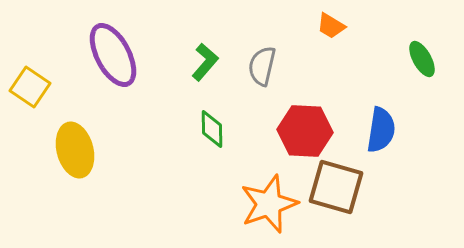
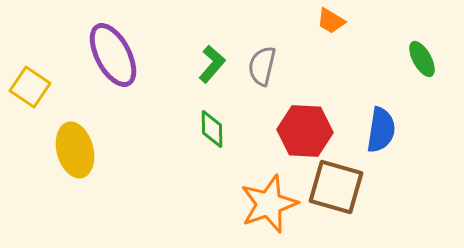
orange trapezoid: moved 5 px up
green L-shape: moved 7 px right, 2 px down
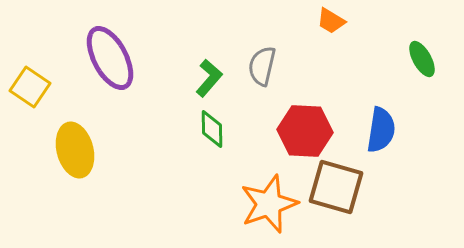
purple ellipse: moved 3 px left, 3 px down
green L-shape: moved 3 px left, 14 px down
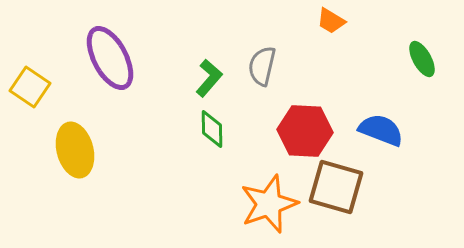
blue semicircle: rotated 78 degrees counterclockwise
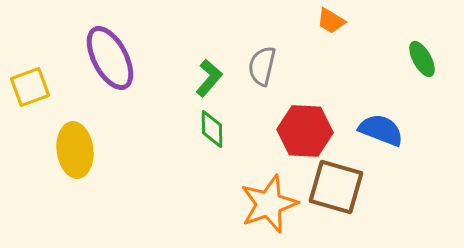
yellow square: rotated 36 degrees clockwise
yellow ellipse: rotated 8 degrees clockwise
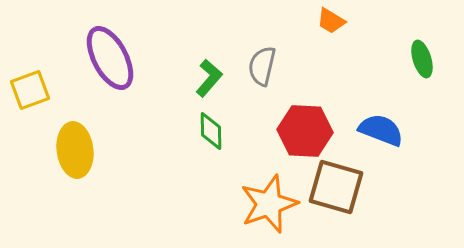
green ellipse: rotated 12 degrees clockwise
yellow square: moved 3 px down
green diamond: moved 1 px left, 2 px down
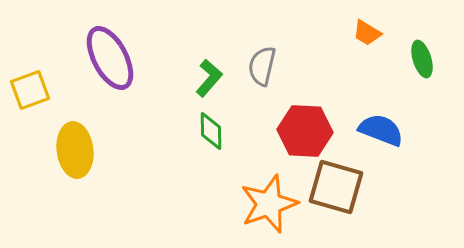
orange trapezoid: moved 36 px right, 12 px down
